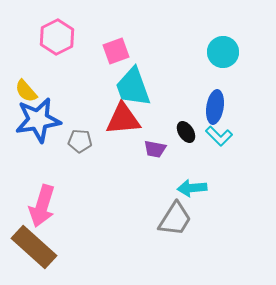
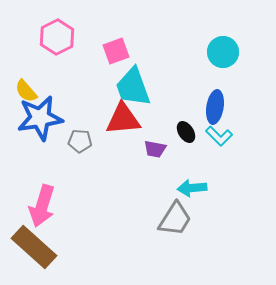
blue star: moved 2 px right, 2 px up
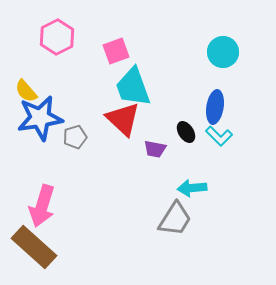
red triangle: rotated 48 degrees clockwise
gray pentagon: moved 5 px left, 4 px up; rotated 20 degrees counterclockwise
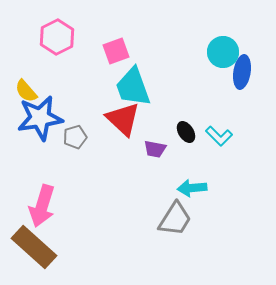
blue ellipse: moved 27 px right, 35 px up
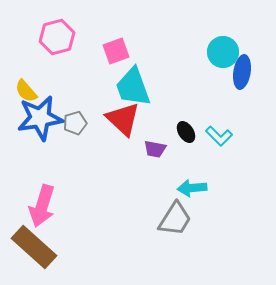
pink hexagon: rotated 12 degrees clockwise
gray pentagon: moved 14 px up
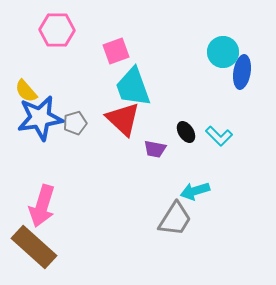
pink hexagon: moved 7 px up; rotated 16 degrees clockwise
cyan arrow: moved 3 px right, 3 px down; rotated 12 degrees counterclockwise
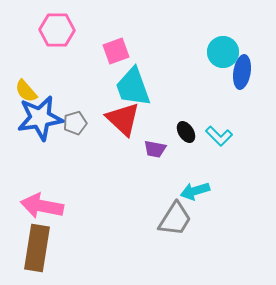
pink arrow: rotated 84 degrees clockwise
brown rectangle: moved 3 px right, 1 px down; rotated 57 degrees clockwise
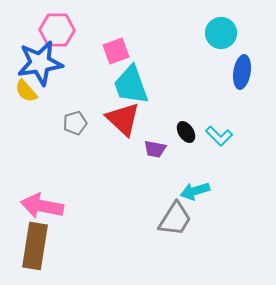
cyan circle: moved 2 px left, 19 px up
cyan trapezoid: moved 2 px left, 2 px up
blue star: moved 55 px up
brown rectangle: moved 2 px left, 2 px up
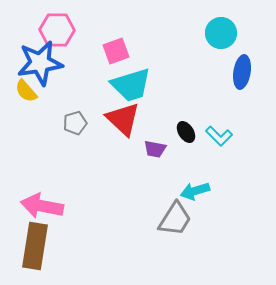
cyan trapezoid: rotated 87 degrees counterclockwise
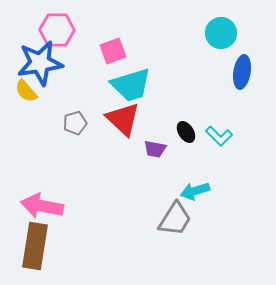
pink square: moved 3 px left
